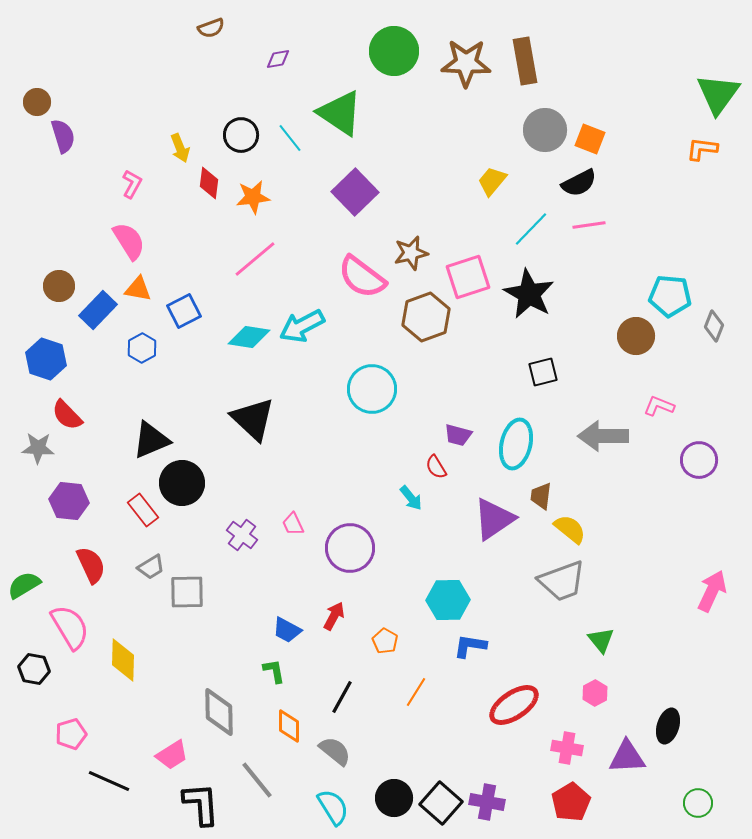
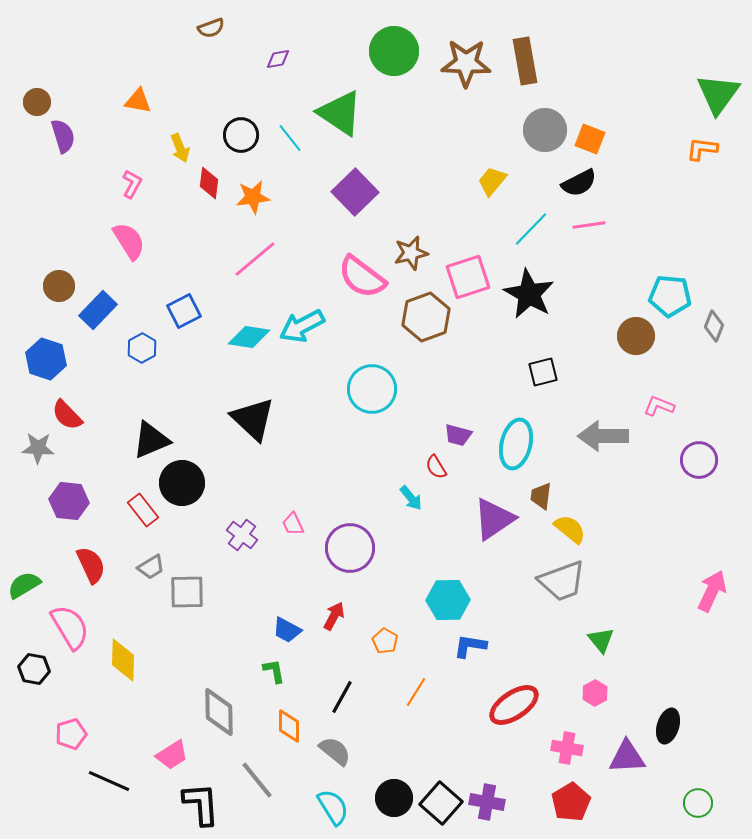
orange triangle at (138, 289): moved 188 px up
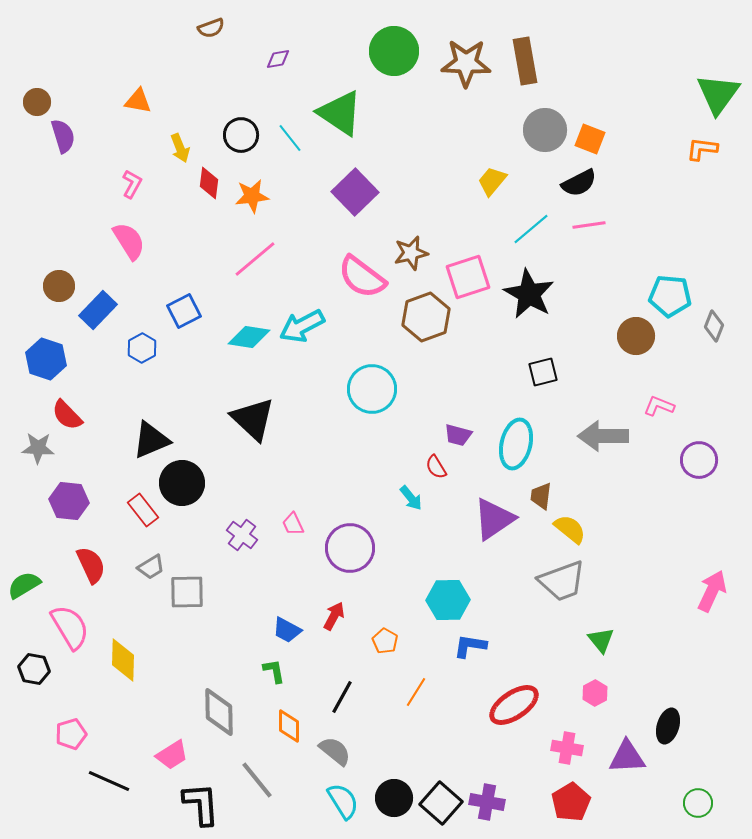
orange star at (253, 197): moved 1 px left, 1 px up
cyan line at (531, 229): rotated 6 degrees clockwise
cyan semicircle at (333, 807): moved 10 px right, 6 px up
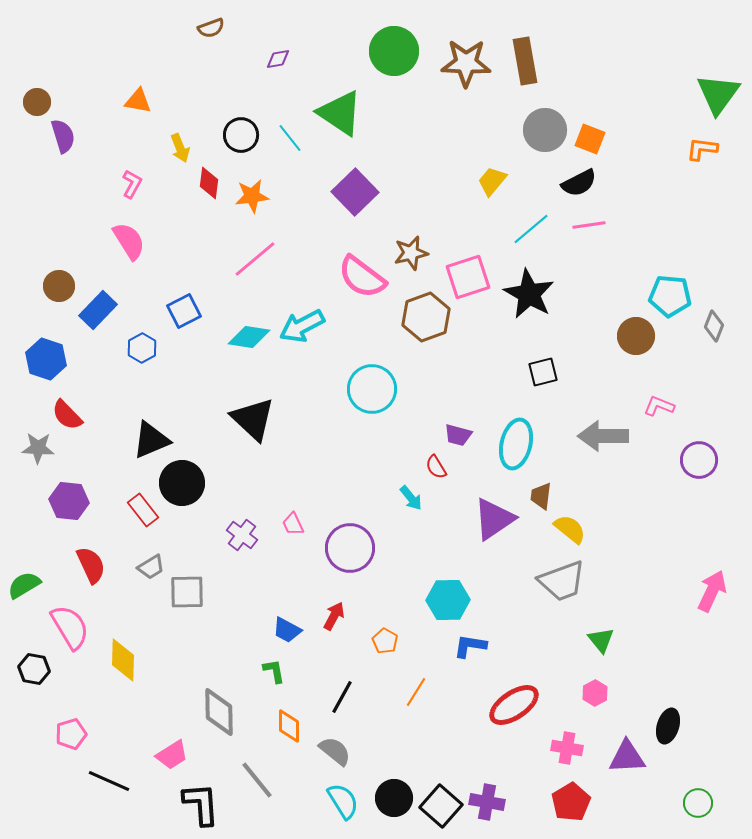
black square at (441, 803): moved 3 px down
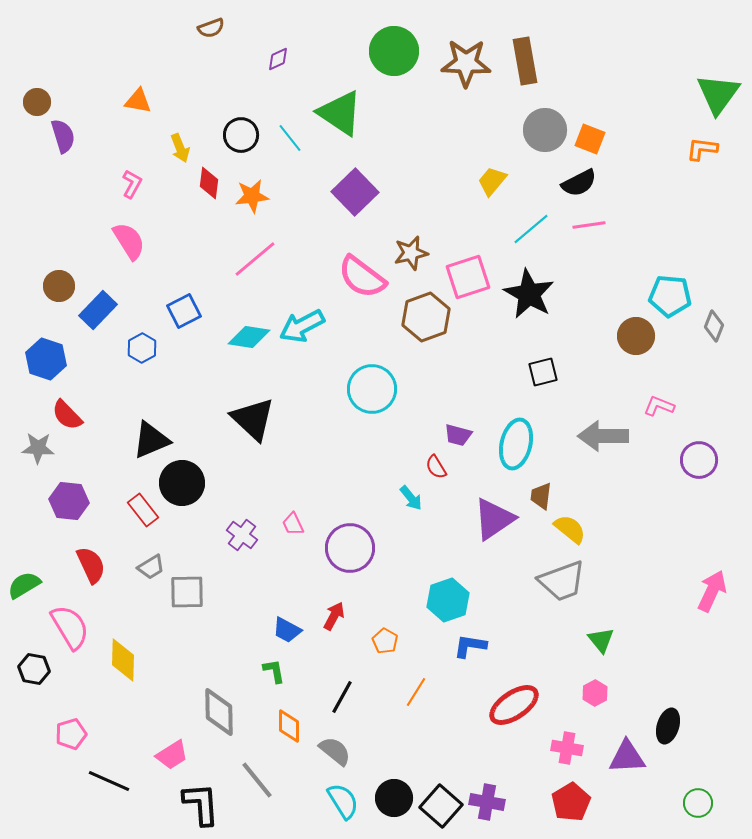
purple diamond at (278, 59): rotated 15 degrees counterclockwise
cyan hexagon at (448, 600): rotated 18 degrees counterclockwise
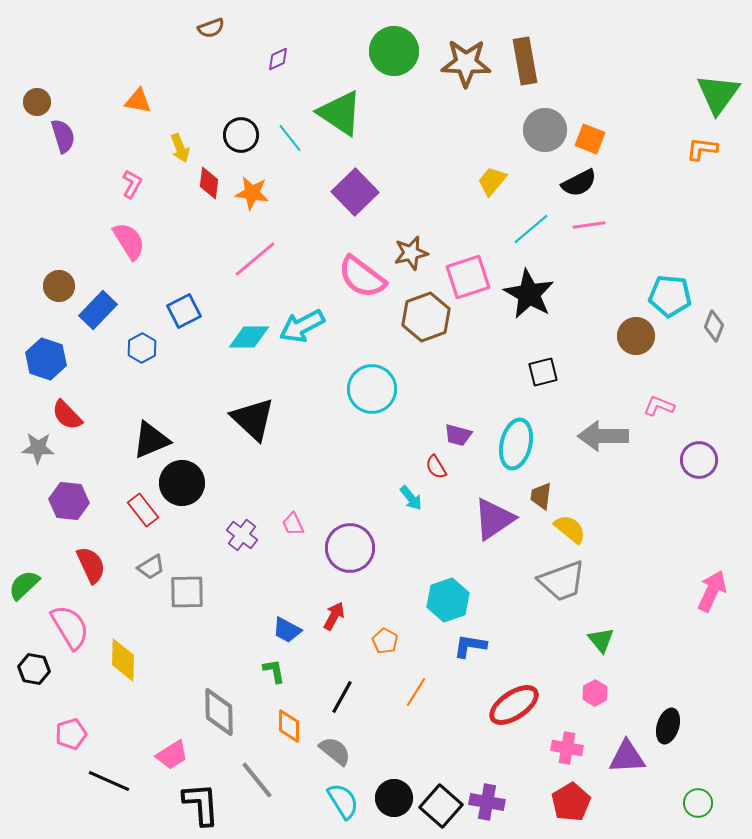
orange star at (252, 196): moved 3 px up; rotated 16 degrees clockwise
cyan diamond at (249, 337): rotated 9 degrees counterclockwise
green semicircle at (24, 585): rotated 12 degrees counterclockwise
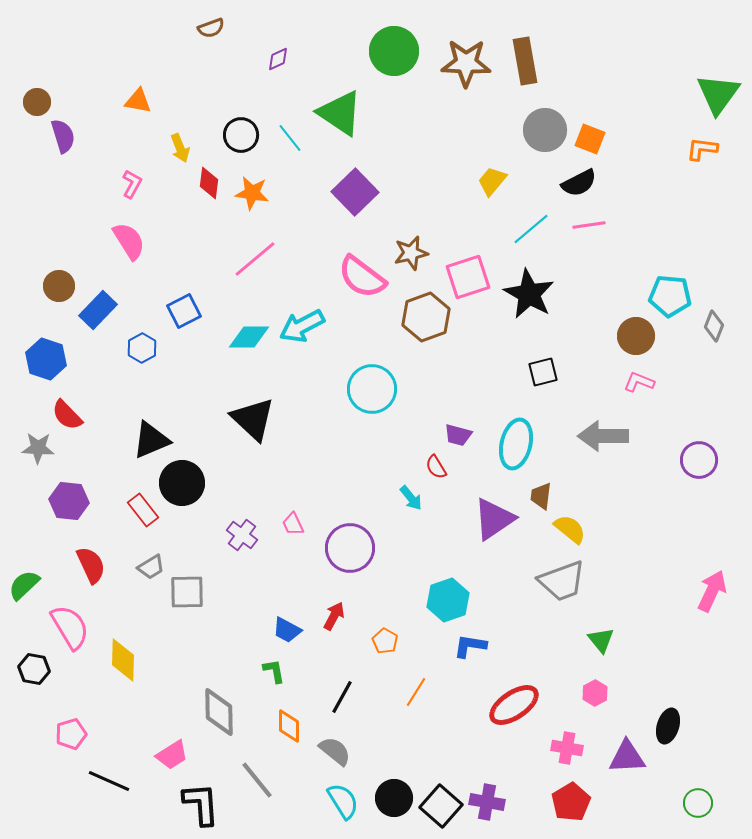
pink L-shape at (659, 406): moved 20 px left, 24 px up
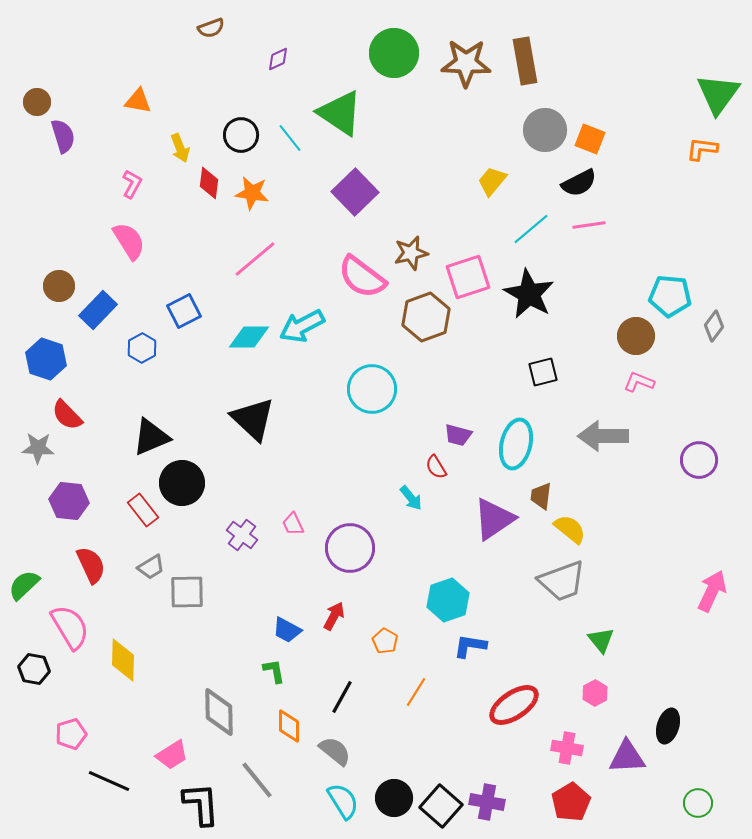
green circle at (394, 51): moved 2 px down
gray diamond at (714, 326): rotated 16 degrees clockwise
black triangle at (151, 440): moved 3 px up
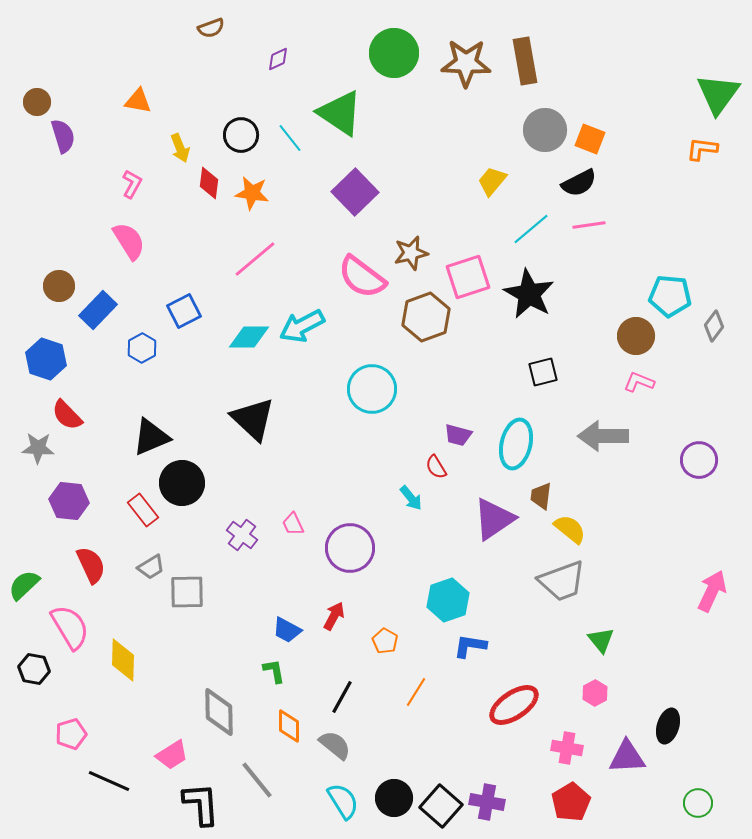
gray semicircle at (335, 751): moved 6 px up
